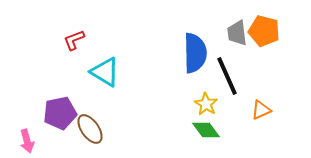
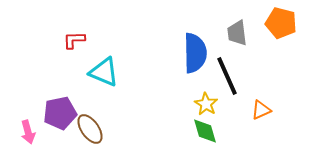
orange pentagon: moved 17 px right, 8 px up
red L-shape: rotated 20 degrees clockwise
cyan triangle: moved 1 px left; rotated 8 degrees counterclockwise
green diamond: moved 1 px left, 1 px down; rotated 20 degrees clockwise
pink arrow: moved 1 px right, 9 px up
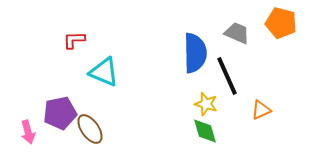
gray trapezoid: rotated 120 degrees clockwise
yellow star: rotated 15 degrees counterclockwise
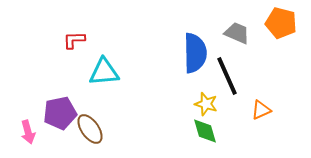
cyan triangle: rotated 28 degrees counterclockwise
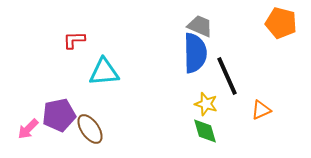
gray trapezoid: moved 37 px left, 7 px up
purple pentagon: moved 1 px left, 2 px down
pink arrow: moved 3 px up; rotated 60 degrees clockwise
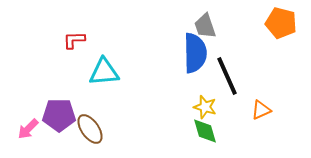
gray trapezoid: moved 5 px right; rotated 132 degrees counterclockwise
yellow star: moved 1 px left, 3 px down
purple pentagon: rotated 12 degrees clockwise
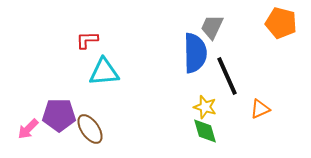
gray trapezoid: moved 7 px right, 1 px down; rotated 44 degrees clockwise
red L-shape: moved 13 px right
orange triangle: moved 1 px left, 1 px up
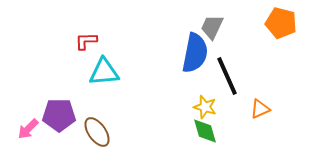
red L-shape: moved 1 px left, 1 px down
blue semicircle: rotated 12 degrees clockwise
brown ellipse: moved 7 px right, 3 px down
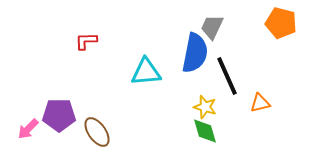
cyan triangle: moved 42 px right
orange triangle: moved 6 px up; rotated 10 degrees clockwise
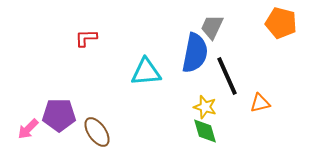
red L-shape: moved 3 px up
